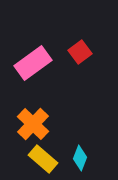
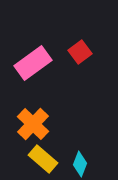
cyan diamond: moved 6 px down
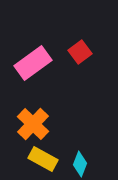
yellow rectangle: rotated 12 degrees counterclockwise
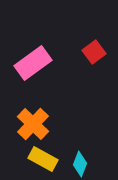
red square: moved 14 px right
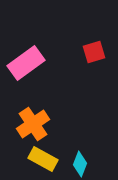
red square: rotated 20 degrees clockwise
pink rectangle: moved 7 px left
orange cross: rotated 12 degrees clockwise
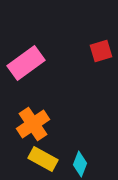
red square: moved 7 px right, 1 px up
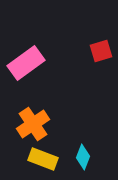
yellow rectangle: rotated 8 degrees counterclockwise
cyan diamond: moved 3 px right, 7 px up
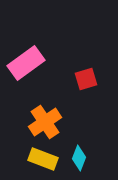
red square: moved 15 px left, 28 px down
orange cross: moved 12 px right, 2 px up
cyan diamond: moved 4 px left, 1 px down
